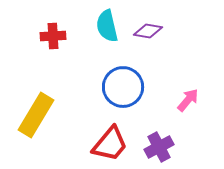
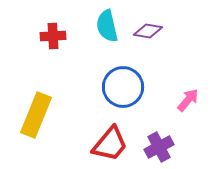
yellow rectangle: rotated 9 degrees counterclockwise
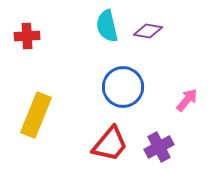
red cross: moved 26 px left
pink arrow: moved 1 px left
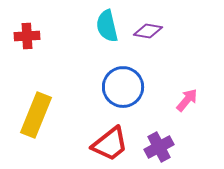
red trapezoid: rotated 12 degrees clockwise
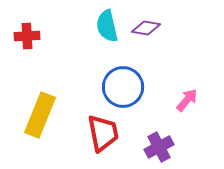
purple diamond: moved 2 px left, 3 px up
yellow rectangle: moved 4 px right
red trapezoid: moved 7 px left, 11 px up; rotated 63 degrees counterclockwise
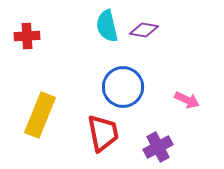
purple diamond: moved 2 px left, 2 px down
pink arrow: rotated 75 degrees clockwise
purple cross: moved 1 px left
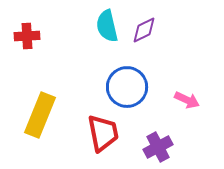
purple diamond: rotated 36 degrees counterclockwise
blue circle: moved 4 px right
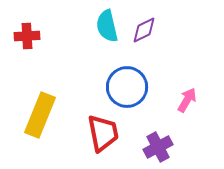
pink arrow: rotated 85 degrees counterclockwise
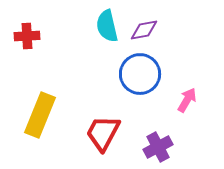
purple diamond: rotated 16 degrees clockwise
blue circle: moved 13 px right, 13 px up
red trapezoid: rotated 141 degrees counterclockwise
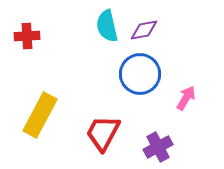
pink arrow: moved 1 px left, 2 px up
yellow rectangle: rotated 6 degrees clockwise
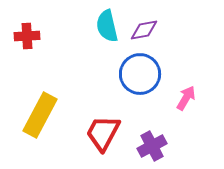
purple cross: moved 6 px left, 1 px up
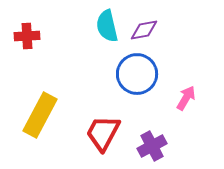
blue circle: moved 3 px left
